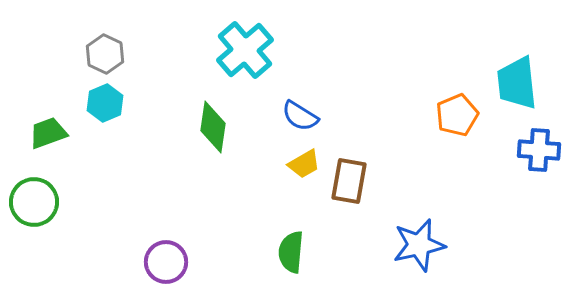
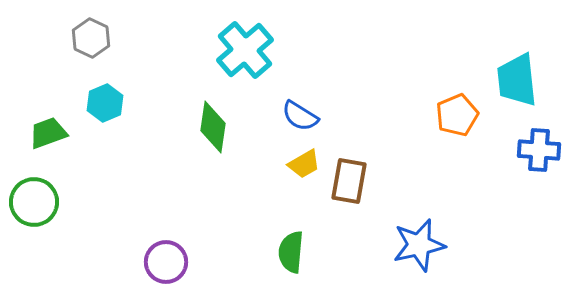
gray hexagon: moved 14 px left, 16 px up
cyan trapezoid: moved 3 px up
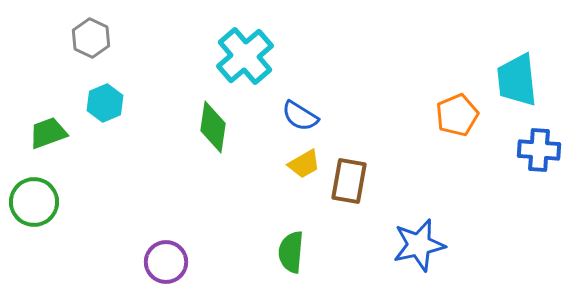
cyan cross: moved 6 px down
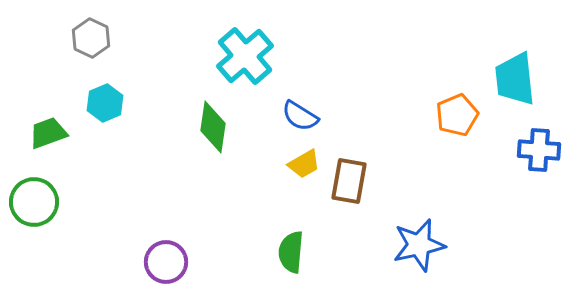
cyan trapezoid: moved 2 px left, 1 px up
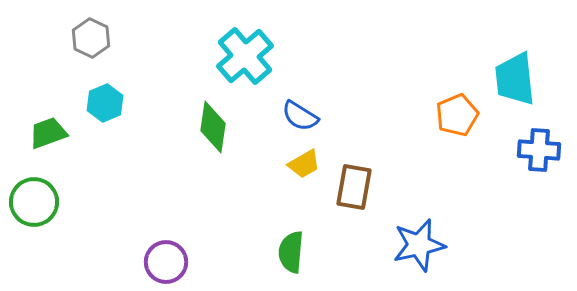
brown rectangle: moved 5 px right, 6 px down
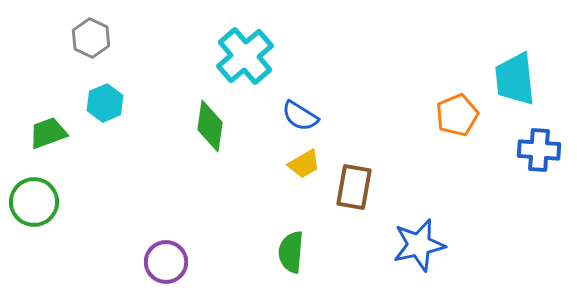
green diamond: moved 3 px left, 1 px up
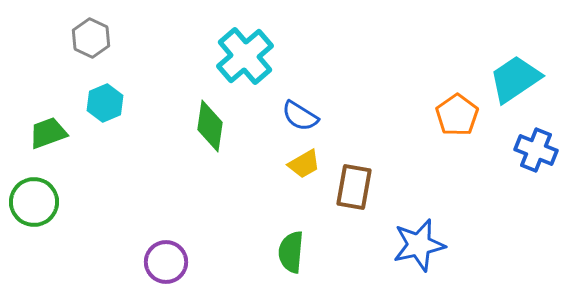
cyan trapezoid: rotated 62 degrees clockwise
orange pentagon: rotated 12 degrees counterclockwise
blue cross: moved 3 px left; rotated 18 degrees clockwise
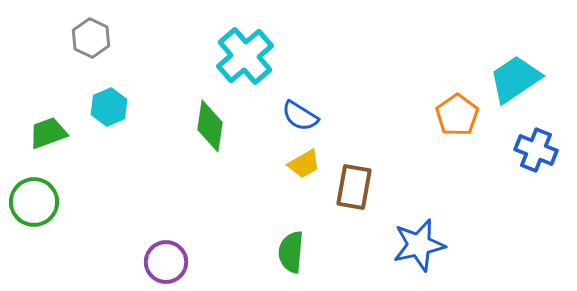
cyan hexagon: moved 4 px right, 4 px down
